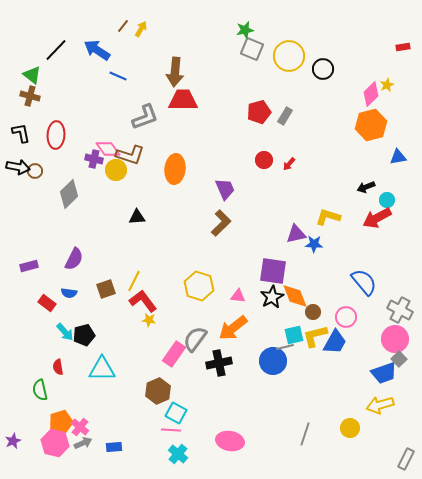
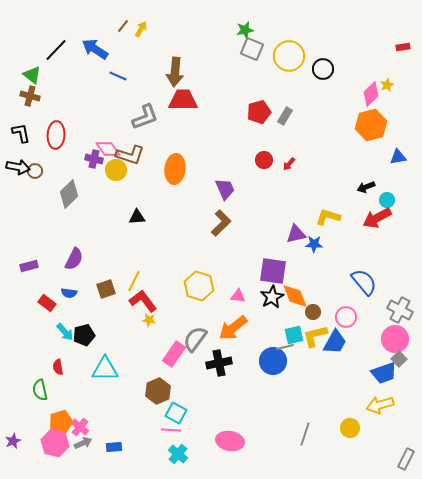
blue arrow at (97, 50): moved 2 px left, 1 px up
cyan triangle at (102, 369): moved 3 px right
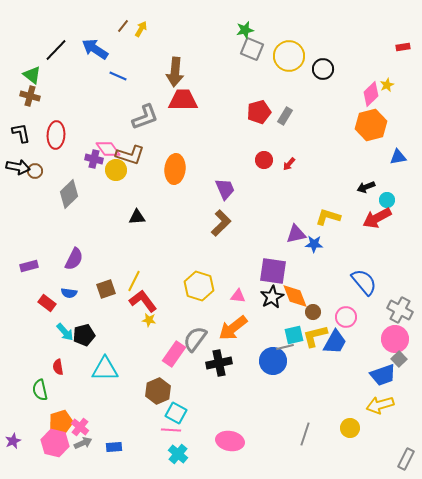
blue trapezoid at (384, 373): moved 1 px left, 2 px down
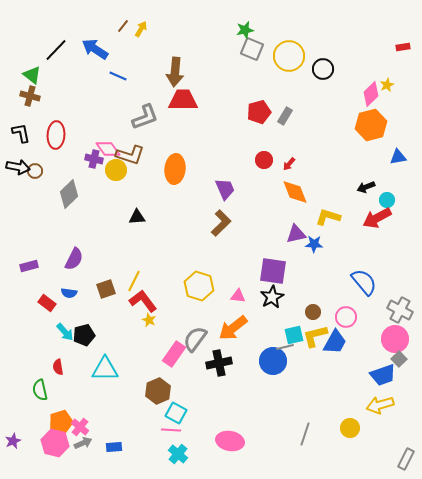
orange diamond at (295, 296): moved 104 px up
yellow star at (149, 320): rotated 16 degrees clockwise
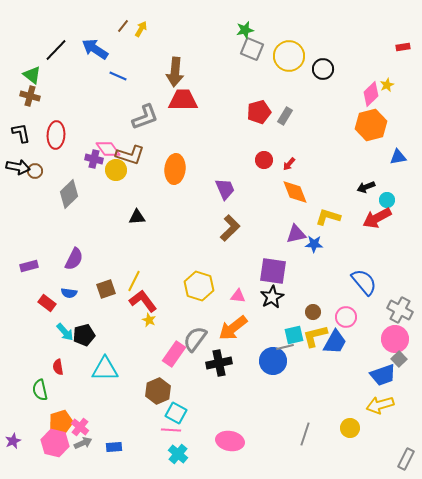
brown L-shape at (221, 223): moved 9 px right, 5 px down
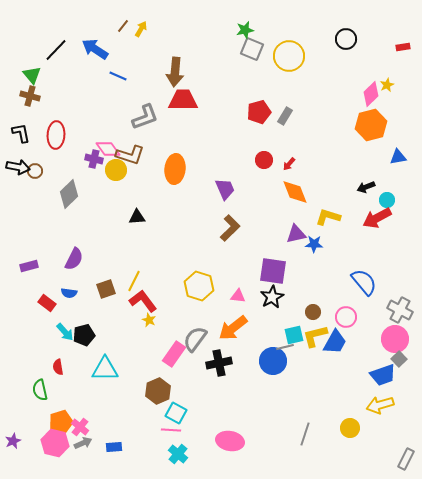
black circle at (323, 69): moved 23 px right, 30 px up
green triangle at (32, 75): rotated 12 degrees clockwise
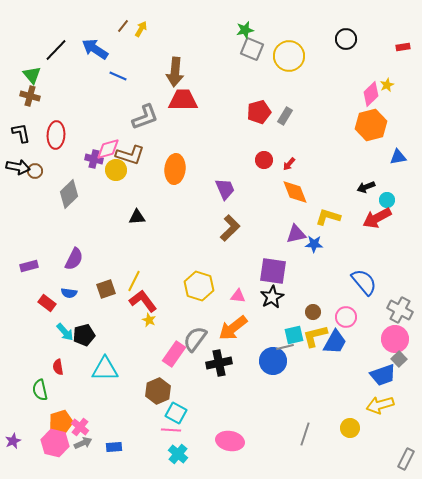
pink diamond at (108, 149): rotated 70 degrees counterclockwise
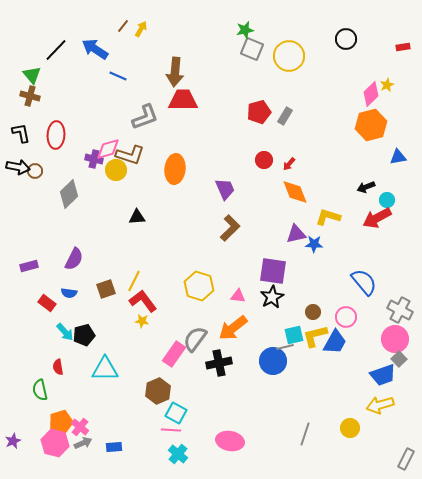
yellow star at (149, 320): moved 7 px left, 1 px down; rotated 16 degrees counterclockwise
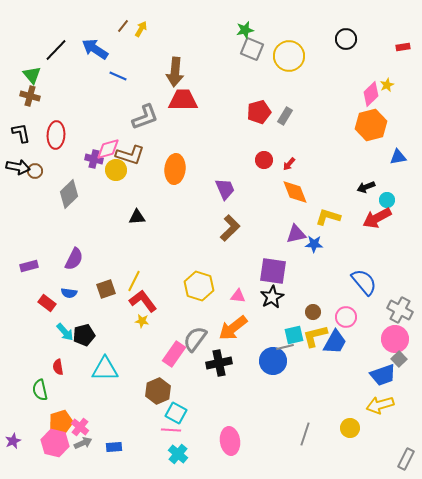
pink ellipse at (230, 441): rotated 72 degrees clockwise
